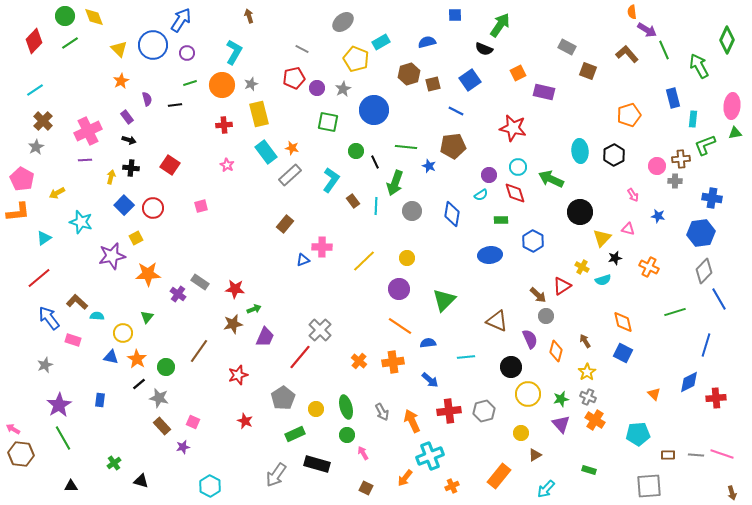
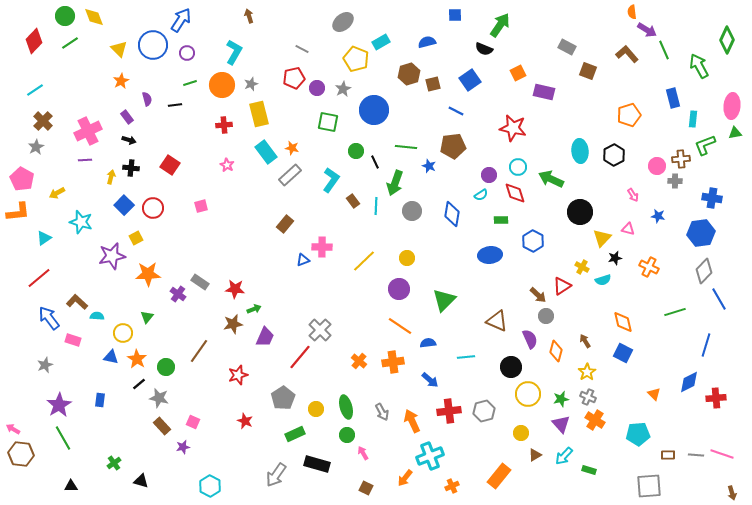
cyan arrow at (546, 489): moved 18 px right, 33 px up
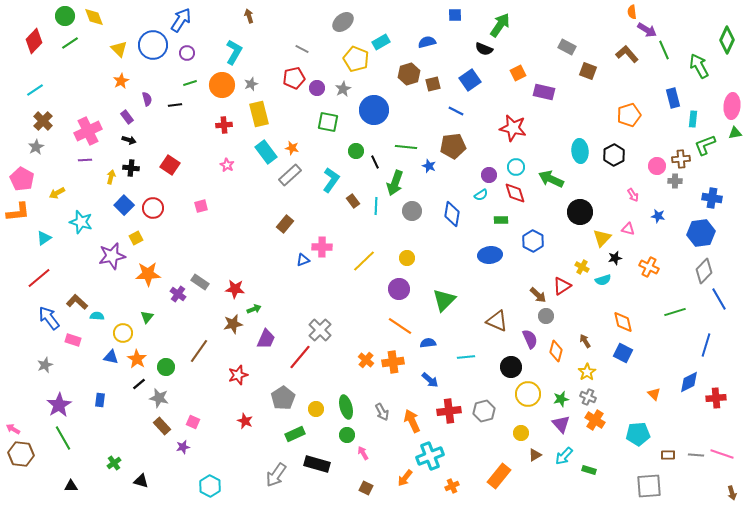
cyan circle at (518, 167): moved 2 px left
purple trapezoid at (265, 337): moved 1 px right, 2 px down
orange cross at (359, 361): moved 7 px right, 1 px up
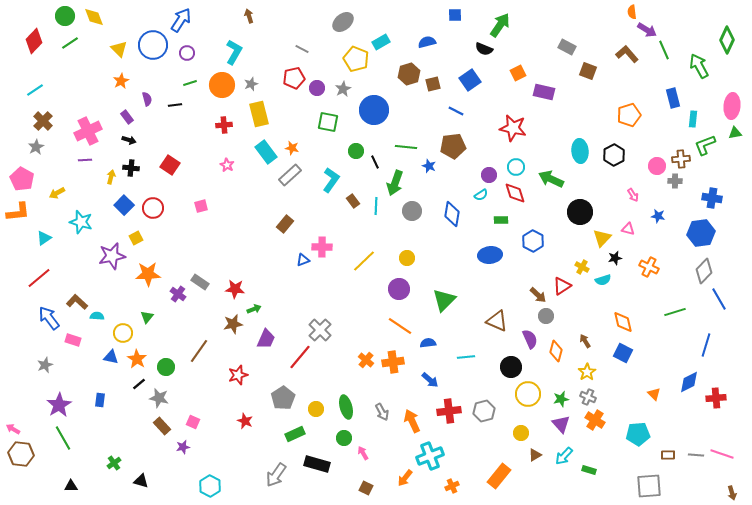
green circle at (347, 435): moved 3 px left, 3 px down
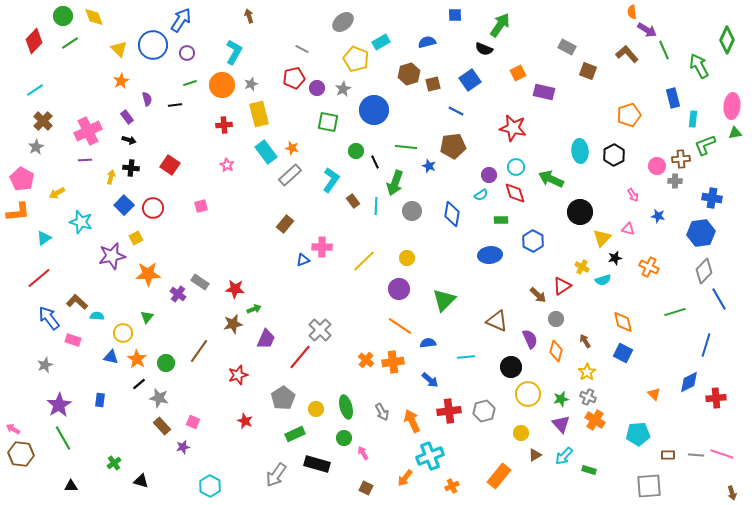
green circle at (65, 16): moved 2 px left
gray circle at (546, 316): moved 10 px right, 3 px down
green circle at (166, 367): moved 4 px up
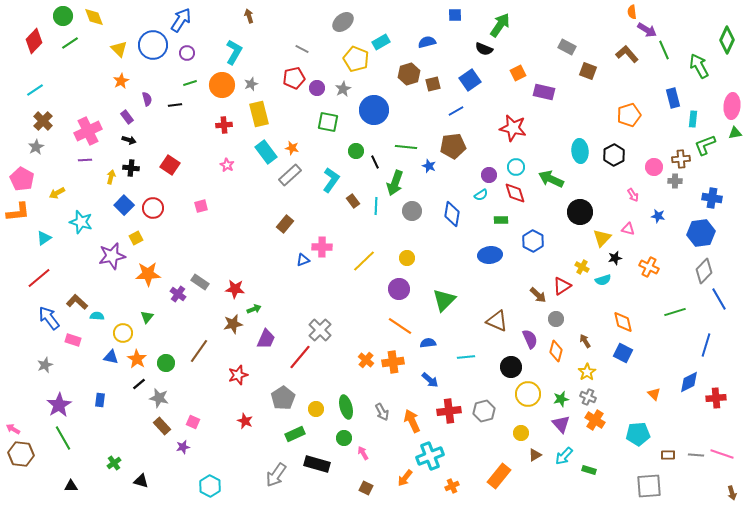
blue line at (456, 111): rotated 56 degrees counterclockwise
pink circle at (657, 166): moved 3 px left, 1 px down
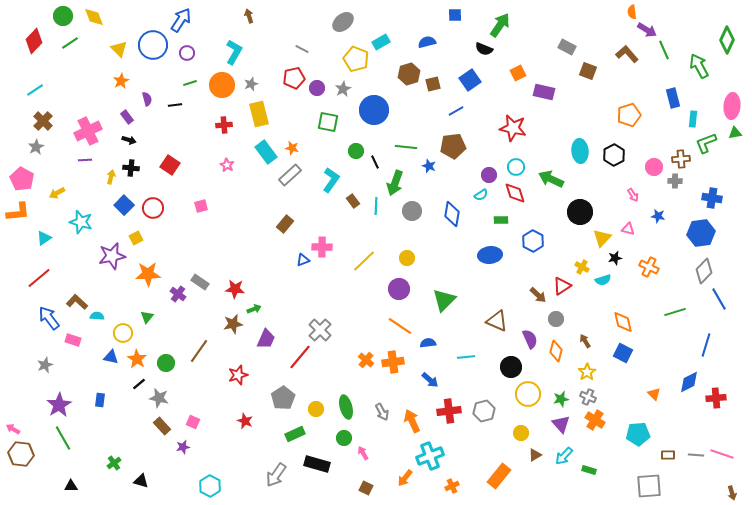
green L-shape at (705, 145): moved 1 px right, 2 px up
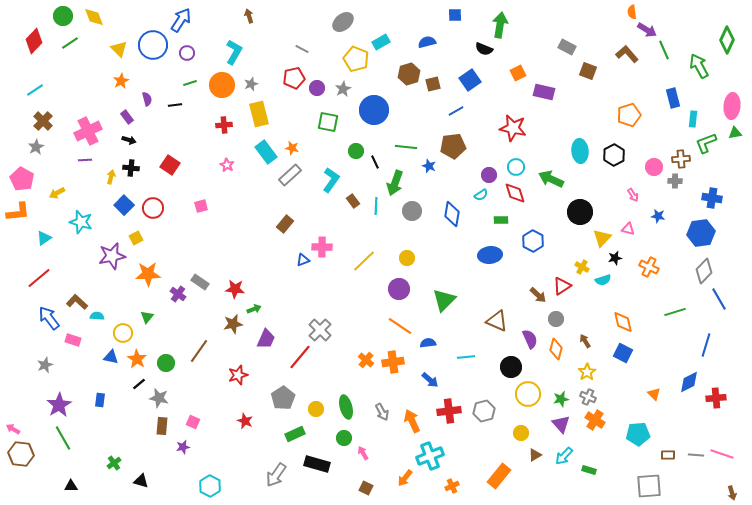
green arrow at (500, 25): rotated 25 degrees counterclockwise
orange diamond at (556, 351): moved 2 px up
brown rectangle at (162, 426): rotated 48 degrees clockwise
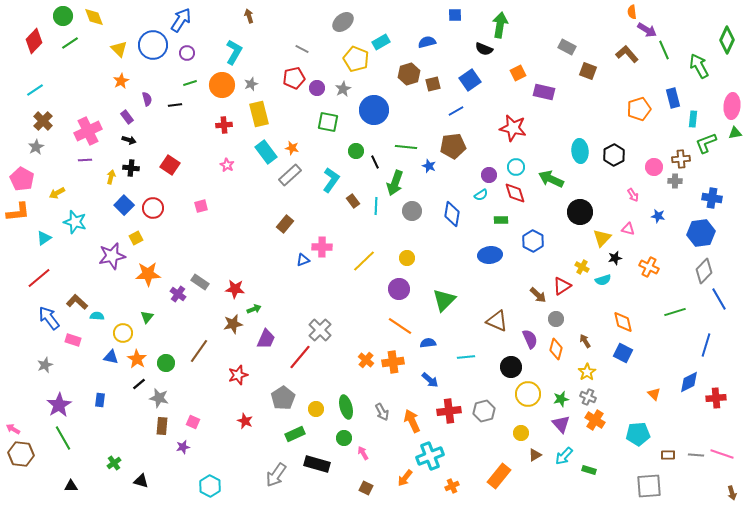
orange pentagon at (629, 115): moved 10 px right, 6 px up
cyan star at (81, 222): moved 6 px left
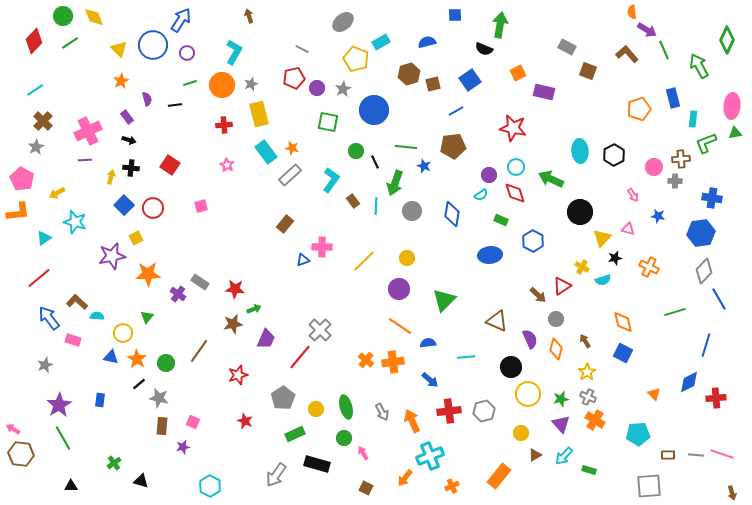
blue star at (429, 166): moved 5 px left
green rectangle at (501, 220): rotated 24 degrees clockwise
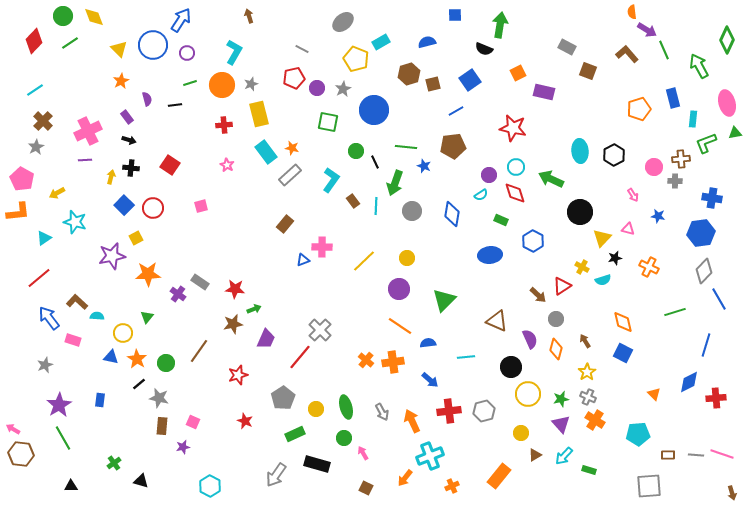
pink ellipse at (732, 106): moved 5 px left, 3 px up; rotated 20 degrees counterclockwise
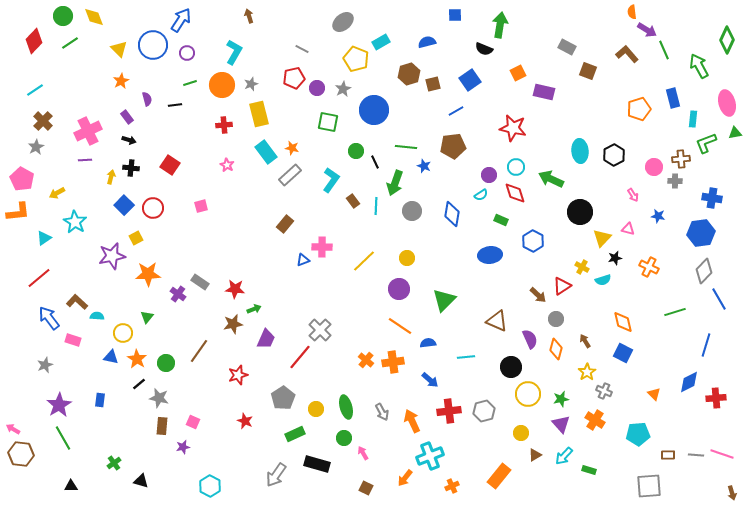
cyan star at (75, 222): rotated 15 degrees clockwise
gray cross at (588, 397): moved 16 px right, 6 px up
